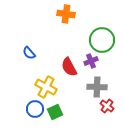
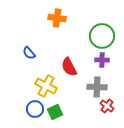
orange cross: moved 9 px left, 4 px down
green circle: moved 4 px up
purple cross: moved 11 px right, 1 px up; rotated 24 degrees clockwise
yellow cross: moved 1 px up
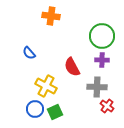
orange cross: moved 6 px left, 2 px up
red semicircle: moved 3 px right
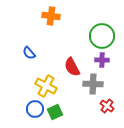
gray cross: moved 4 px left, 3 px up
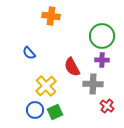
yellow cross: rotated 20 degrees clockwise
blue circle: moved 1 px down
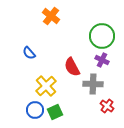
orange cross: rotated 30 degrees clockwise
purple cross: rotated 24 degrees clockwise
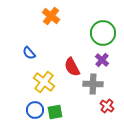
green circle: moved 1 px right, 3 px up
purple cross: rotated 16 degrees clockwise
yellow cross: moved 2 px left, 4 px up; rotated 10 degrees counterclockwise
green square: rotated 14 degrees clockwise
